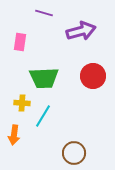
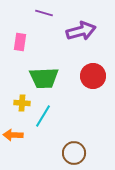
orange arrow: moved 1 px left; rotated 84 degrees clockwise
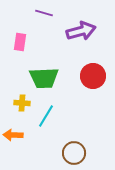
cyan line: moved 3 px right
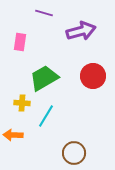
green trapezoid: rotated 152 degrees clockwise
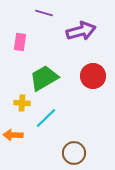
cyan line: moved 2 px down; rotated 15 degrees clockwise
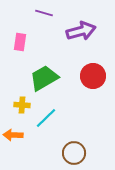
yellow cross: moved 2 px down
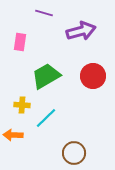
green trapezoid: moved 2 px right, 2 px up
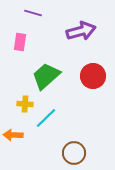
purple line: moved 11 px left
green trapezoid: rotated 12 degrees counterclockwise
yellow cross: moved 3 px right, 1 px up
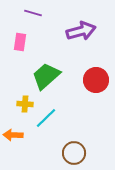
red circle: moved 3 px right, 4 px down
